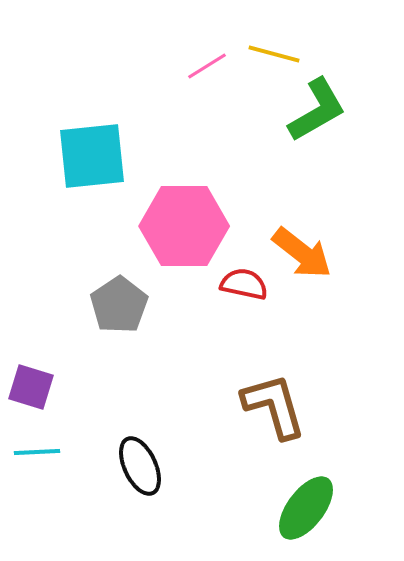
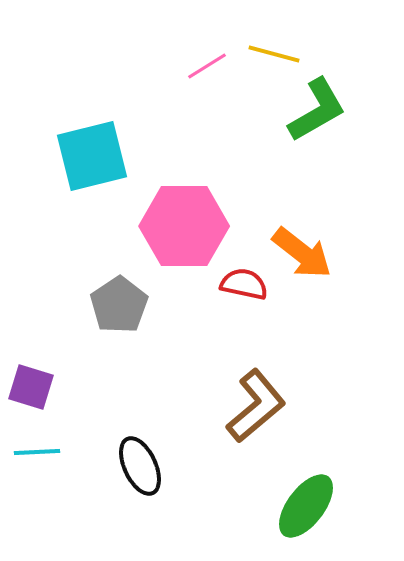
cyan square: rotated 8 degrees counterclockwise
brown L-shape: moved 18 px left; rotated 66 degrees clockwise
green ellipse: moved 2 px up
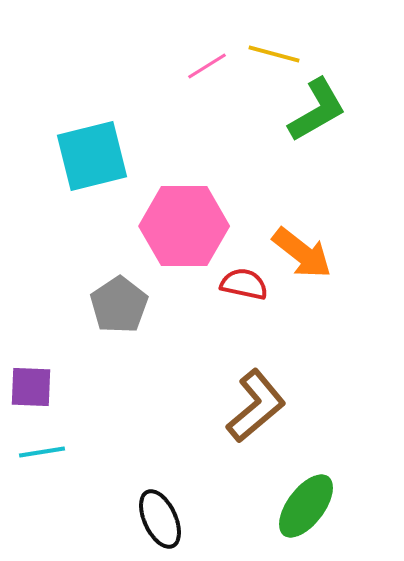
purple square: rotated 15 degrees counterclockwise
cyan line: moved 5 px right; rotated 6 degrees counterclockwise
black ellipse: moved 20 px right, 53 px down
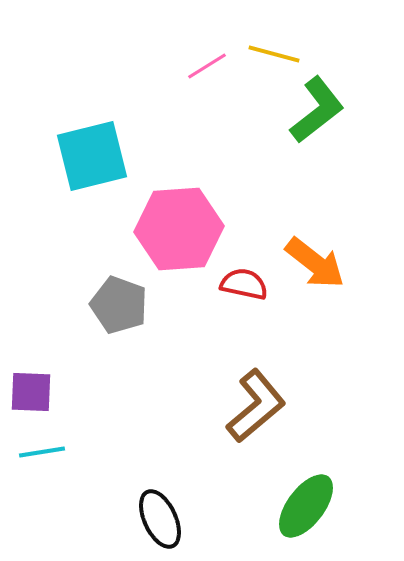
green L-shape: rotated 8 degrees counterclockwise
pink hexagon: moved 5 px left, 3 px down; rotated 4 degrees counterclockwise
orange arrow: moved 13 px right, 10 px down
gray pentagon: rotated 18 degrees counterclockwise
purple square: moved 5 px down
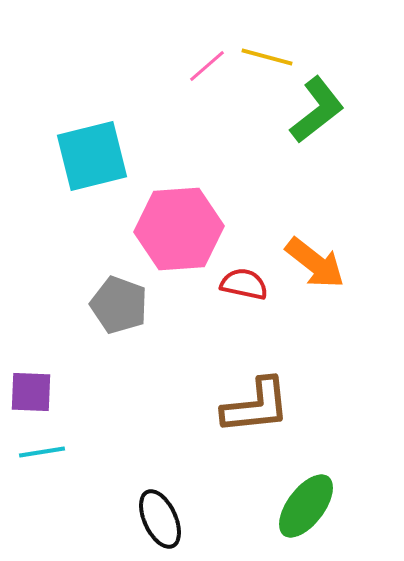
yellow line: moved 7 px left, 3 px down
pink line: rotated 9 degrees counterclockwise
brown L-shape: rotated 34 degrees clockwise
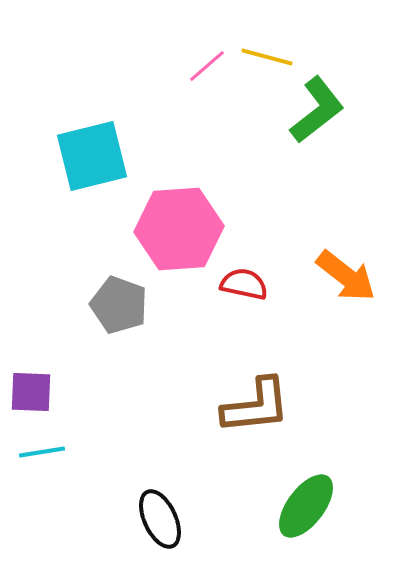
orange arrow: moved 31 px right, 13 px down
